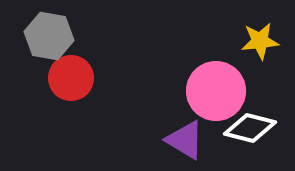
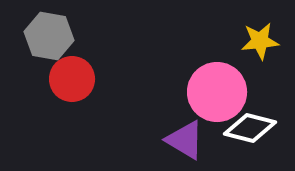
red circle: moved 1 px right, 1 px down
pink circle: moved 1 px right, 1 px down
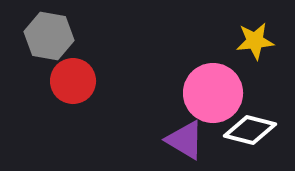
yellow star: moved 5 px left
red circle: moved 1 px right, 2 px down
pink circle: moved 4 px left, 1 px down
white diamond: moved 2 px down
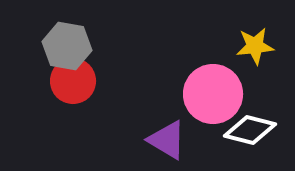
gray hexagon: moved 18 px right, 10 px down
yellow star: moved 5 px down
pink circle: moved 1 px down
purple triangle: moved 18 px left
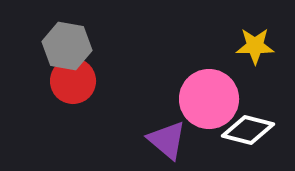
yellow star: rotated 6 degrees clockwise
pink circle: moved 4 px left, 5 px down
white diamond: moved 2 px left
purple triangle: rotated 9 degrees clockwise
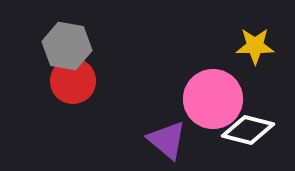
pink circle: moved 4 px right
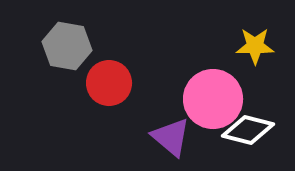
red circle: moved 36 px right, 2 px down
purple triangle: moved 4 px right, 3 px up
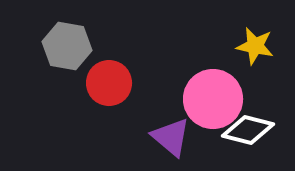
yellow star: rotated 12 degrees clockwise
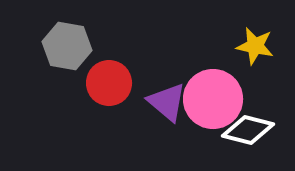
purple triangle: moved 4 px left, 35 px up
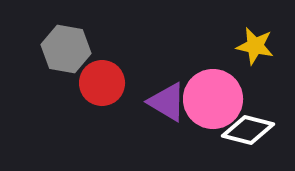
gray hexagon: moved 1 px left, 3 px down
red circle: moved 7 px left
purple triangle: rotated 9 degrees counterclockwise
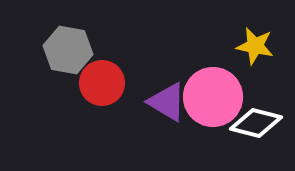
gray hexagon: moved 2 px right, 1 px down
pink circle: moved 2 px up
white diamond: moved 8 px right, 7 px up
